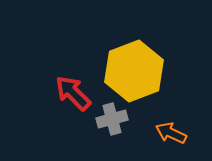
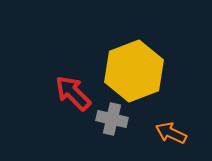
gray cross: rotated 28 degrees clockwise
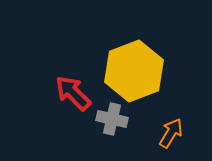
orange arrow: rotated 96 degrees clockwise
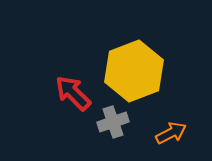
gray cross: moved 1 px right, 3 px down; rotated 32 degrees counterclockwise
orange arrow: rotated 32 degrees clockwise
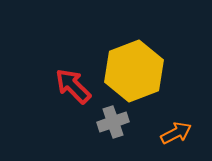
red arrow: moved 7 px up
orange arrow: moved 5 px right
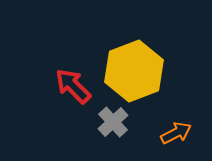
gray cross: rotated 24 degrees counterclockwise
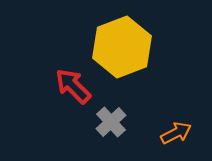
yellow hexagon: moved 12 px left, 24 px up
gray cross: moved 2 px left
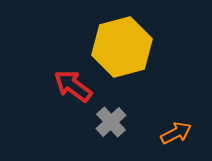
yellow hexagon: rotated 6 degrees clockwise
red arrow: rotated 9 degrees counterclockwise
